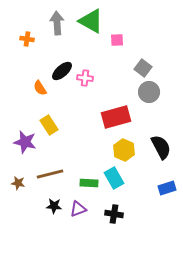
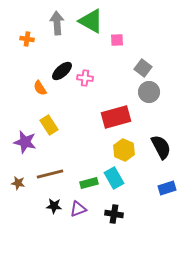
green rectangle: rotated 18 degrees counterclockwise
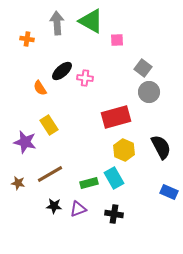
brown line: rotated 16 degrees counterclockwise
blue rectangle: moved 2 px right, 4 px down; rotated 42 degrees clockwise
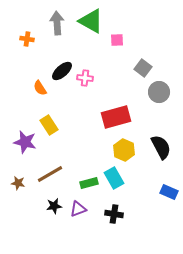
gray circle: moved 10 px right
black star: rotated 14 degrees counterclockwise
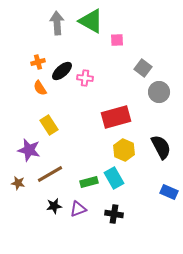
orange cross: moved 11 px right, 23 px down; rotated 24 degrees counterclockwise
purple star: moved 4 px right, 8 px down
green rectangle: moved 1 px up
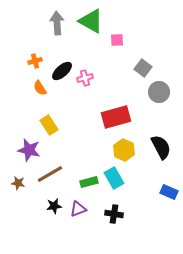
orange cross: moved 3 px left, 1 px up
pink cross: rotated 21 degrees counterclockwise
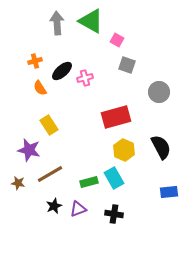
pink square: rotated 32 degrees clockwise
gray square: moved 16 px left, 3 px up; rotated 18 degrees counterclockwise
blue rectangle: rotated 30 degrees counterclockwise
black star: rotated 14 degrees counterclockwise
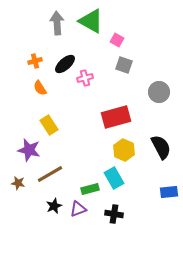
gray square: moved 3 px left
black ellipse: moved 3 px right, 7 px up
green rectangle: moved 1 px right, 7 px down
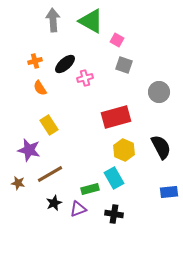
gray arrow: moved 4 px left, 3 px up
black star: moved 3 px up
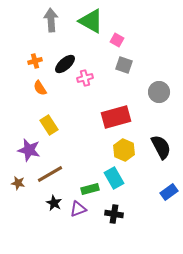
gray arrow: moved 2 px left
blue rectangle: rotated 30 degrees counterclockwise
black star: rotated 21 degrees counterclockwise
